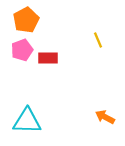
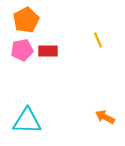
pink pentagon: rotated 10 degrees clockwise
red rectangle: moved 7 px up
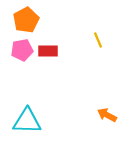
orange arrow: moved 2 px right, 2 px up
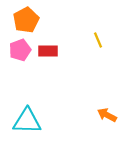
pink pentagon: moved 2 px left; rotated 10 degrees counterclockwise
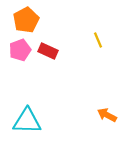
red rectangle: rotated 24 degrees clockwise
